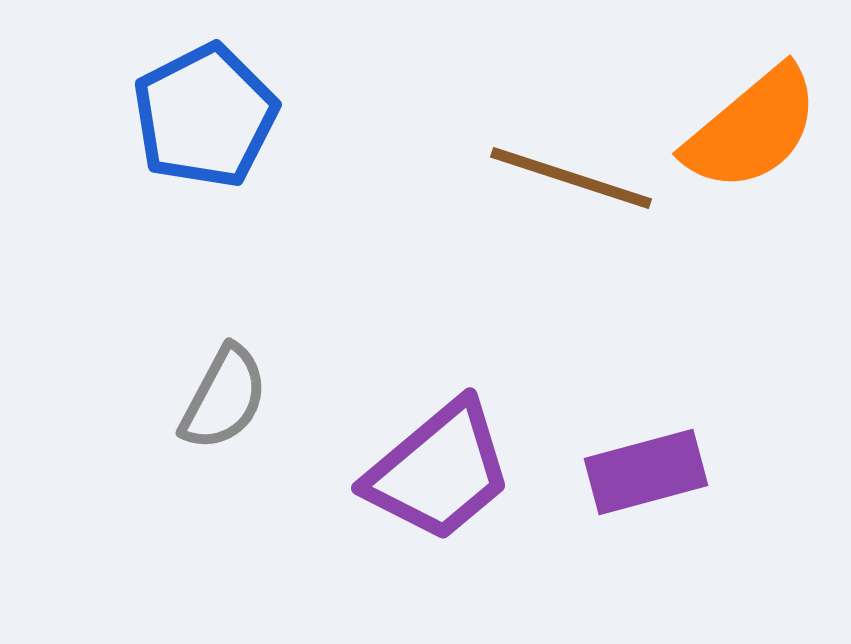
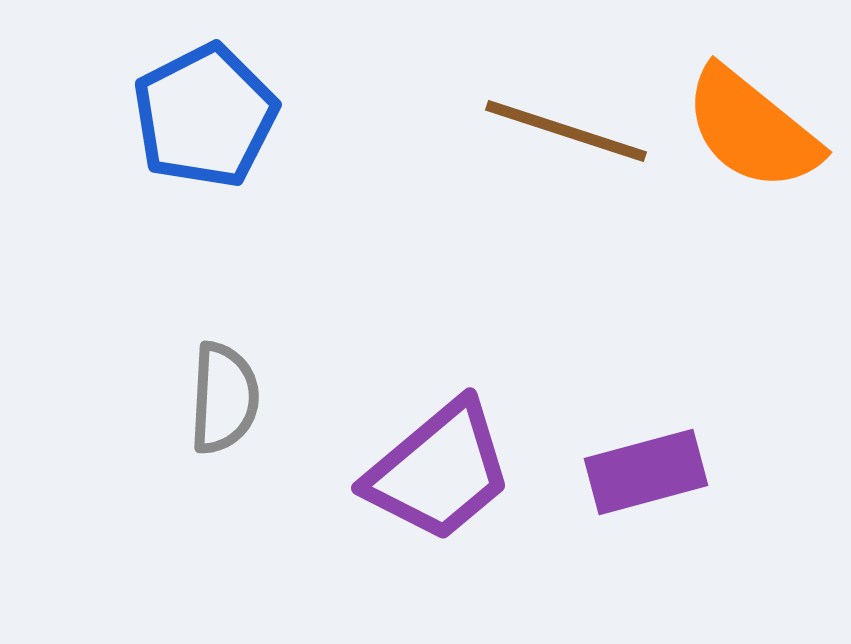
orange semicircle: rotated 79 degrees clockwise
brown line: moved 5 px left, 47 px up
gray semicircle: rotated 25 degrees counterclockwise
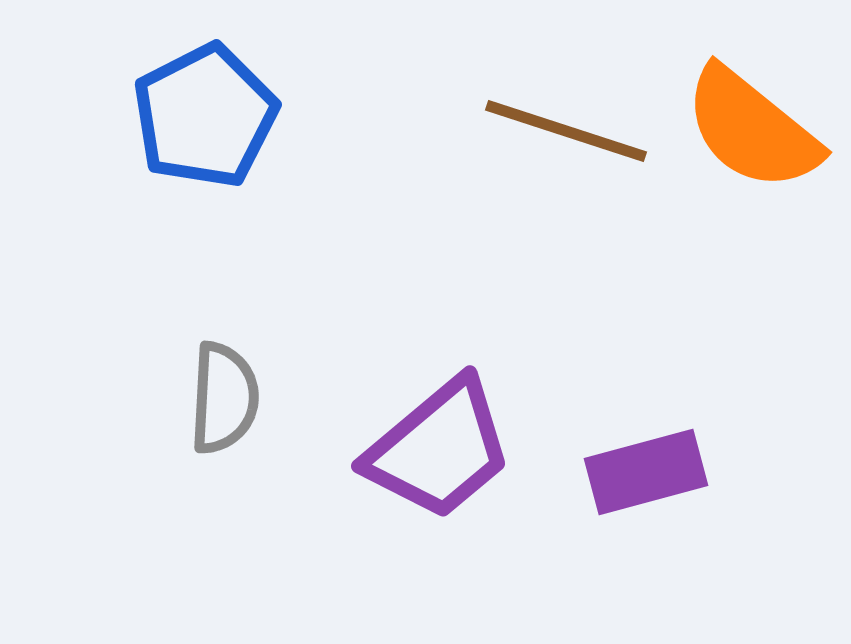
purple trapezoid: moved 22 px up
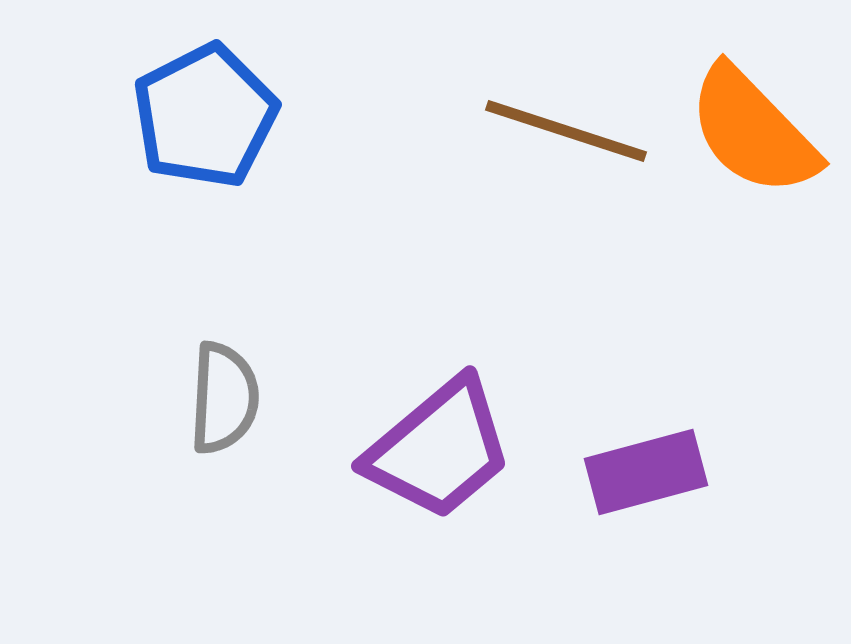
orange semicircle: moved 1 px right, 2 px down; rotated 7 degrees clockwise
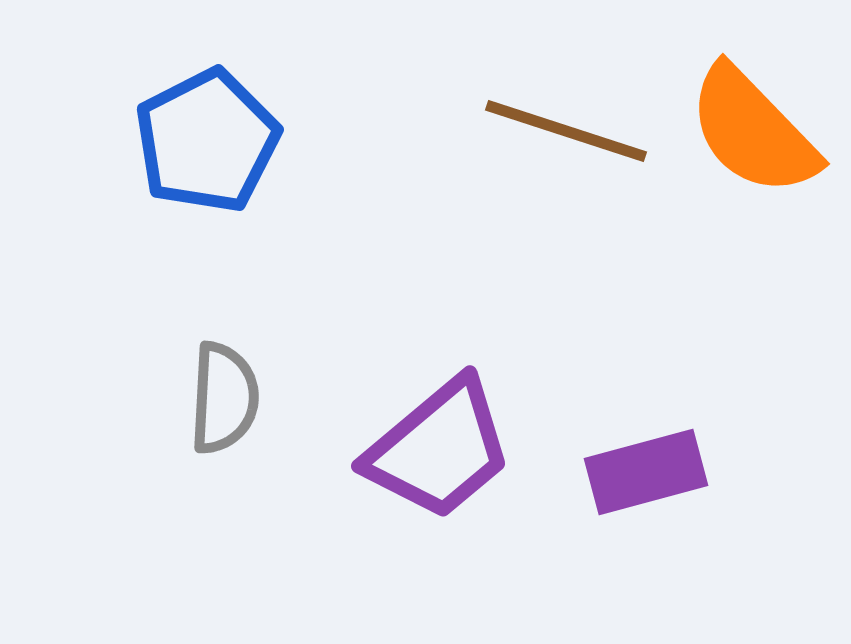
blue pentagon: moved 2 px right, 25 px down
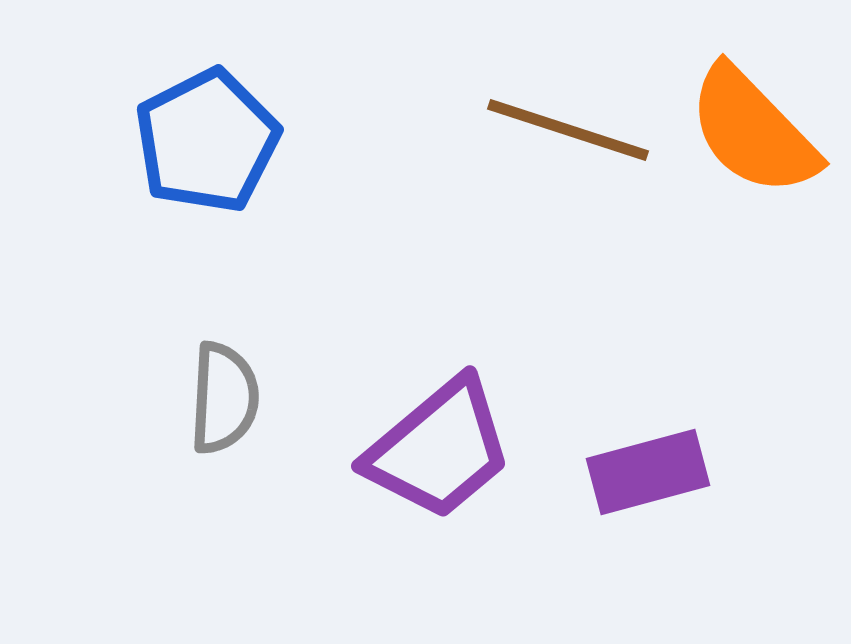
brown line: moved 2 px right, 1 px up
purple rectangle: moved 2 px right
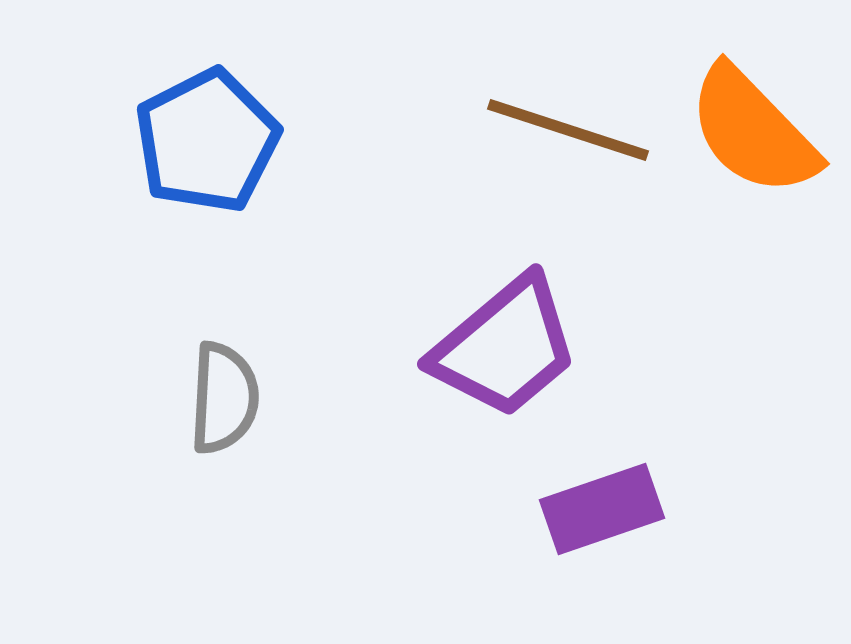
purple trapezoid: moved 66 px right, 102 px up
purple rectangle: moved 46 px left, 37 px down; rotated 4 degrees counterclockwise
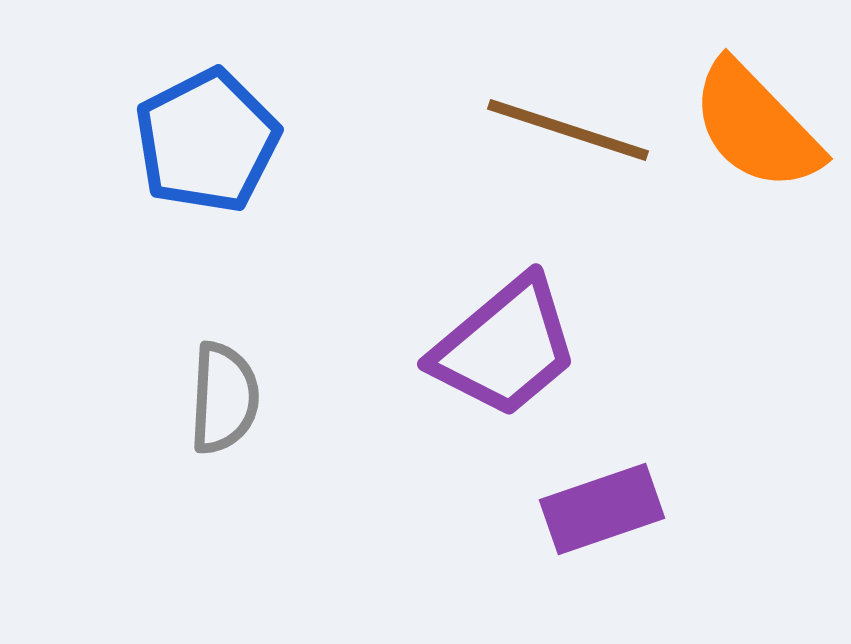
orange semicircle: moved 3 px right, 5 px up
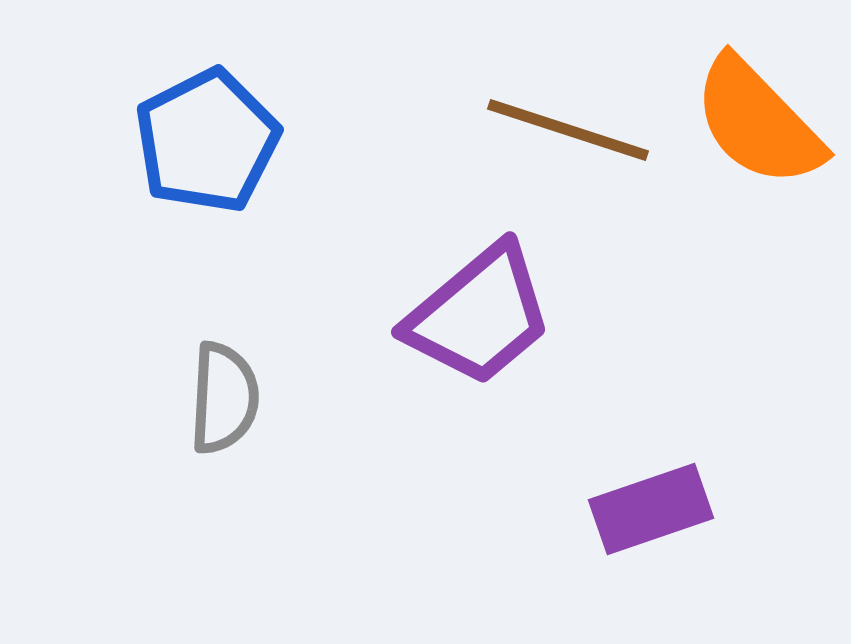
orange semicircle: moved 2 px right, 4 px up
purple trapezoid: moved 26 px left, 32 px up
purple rectangle: moved 49 px right
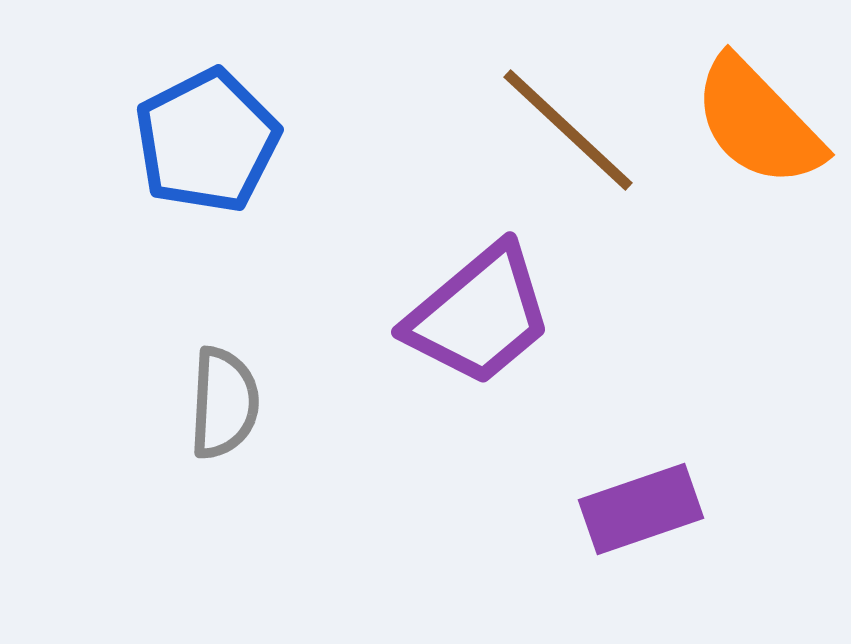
brown line: rotated 25 degrees clockwise
gray semicircle: moved 5 px down
purple rectangle: moved 10 px left
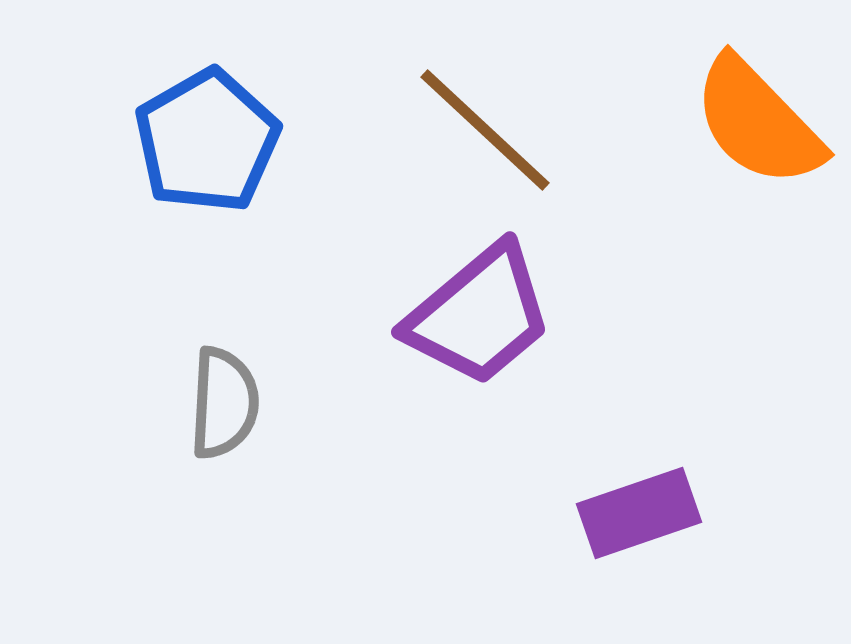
brown line: moved 83 px left
blue pentagon: rotated 3 degrees counterclockwise
purple rectangle: moved 2 px left, 4 px down
